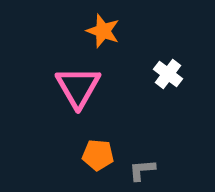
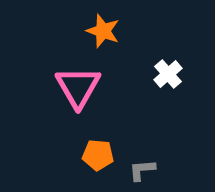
white cross: rotated 12 degrees clockwise
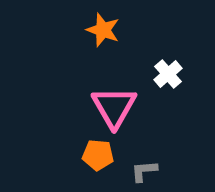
orange star: moved 1 px up
pink triangle: moved 36 px right, 20 px down
gray L-shape: moved 2 px right, 1 px down
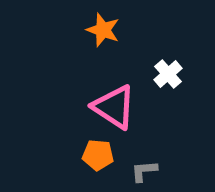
pink triangle: rotated 27 degrees counterclockwise
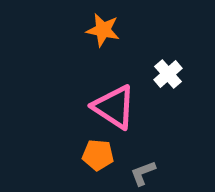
orange star: rotated 8 degrees counterclockwise
gray L-shape: moved 1 px left, 2 px down; rotated 16 degrees counterclockwise
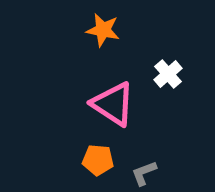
pink triangle: moved 1 px left, 3 px up
orange pentagon: moved 5 px down
gray L-shape: moved 1 px right
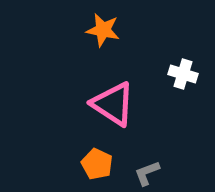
white cross: moved 15 px right; rotated 32 degrees counterclockwise
orange pentagon: moved 1 px left, 4 px down; rotated 20 degrees clockwise
gray L-shape: moved 3 px right
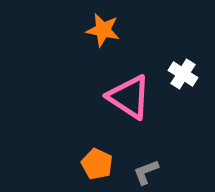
white cross: rotated 16 degrees clockwise
pink triangle: moved 16 px right, 7 px up
gray L-shape: moved 1 px left, 1 px up
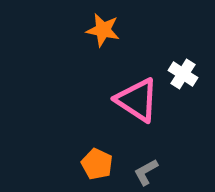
pink triangle: moved 8 px right, 3 px down
gray L-shape: rotated 8 degrees counterclockwise
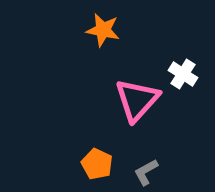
pink triangle: rotated 39 degrees clockwise
